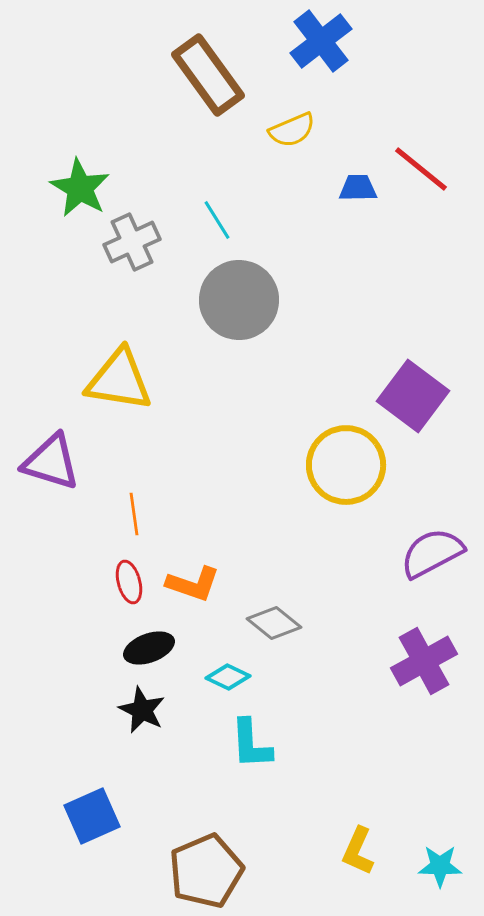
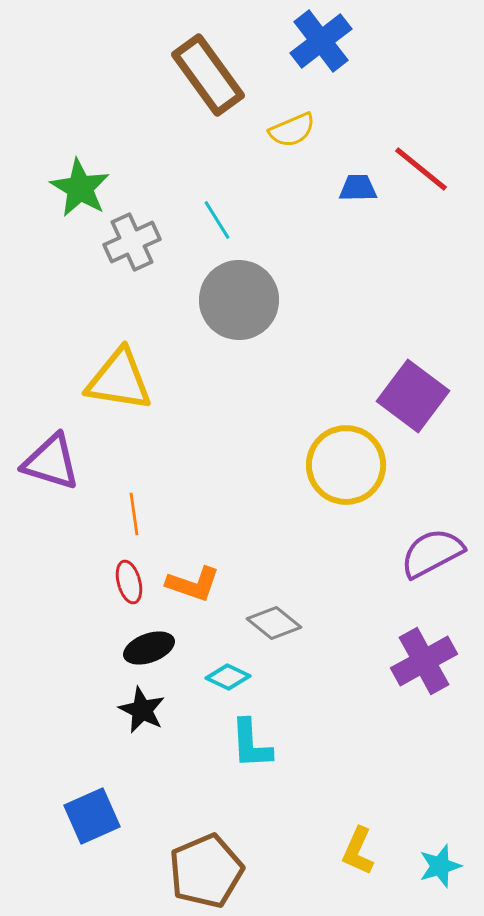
cyan star: rotated 18 degrees counterclockwise
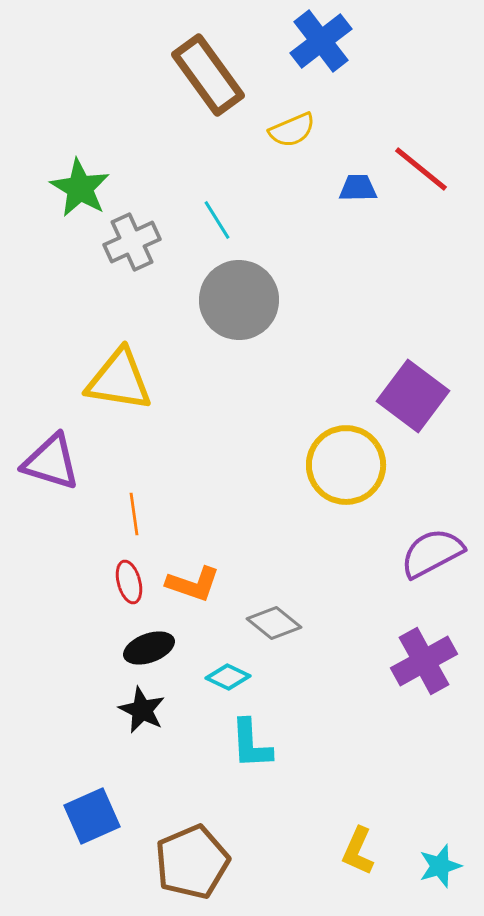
brown pentagon: moved 14 px left, 9 px up
